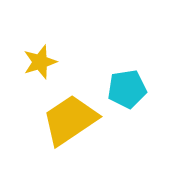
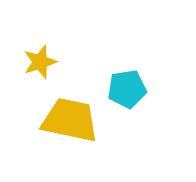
yellow trapezoid: rotated 46 degrees clockwise
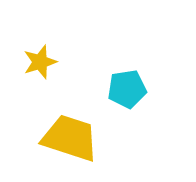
yellow trapezoid: moved 18 px down; rotated 6 degrees clockwise
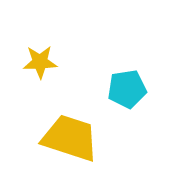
yellow star: rotated 16 degrees clockwise
